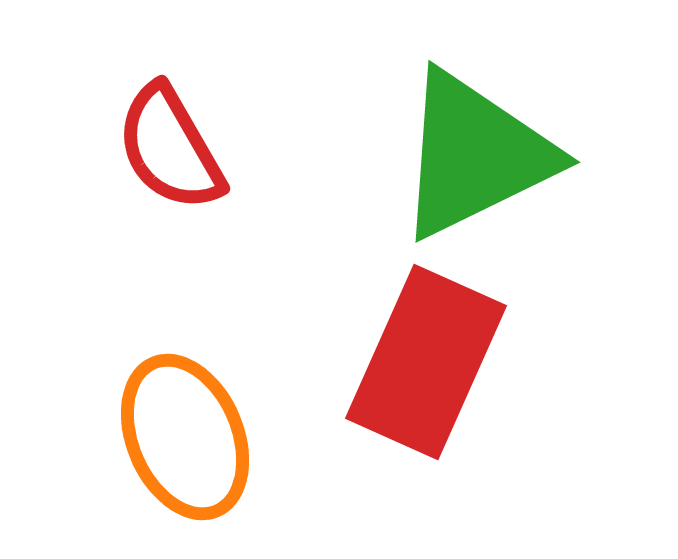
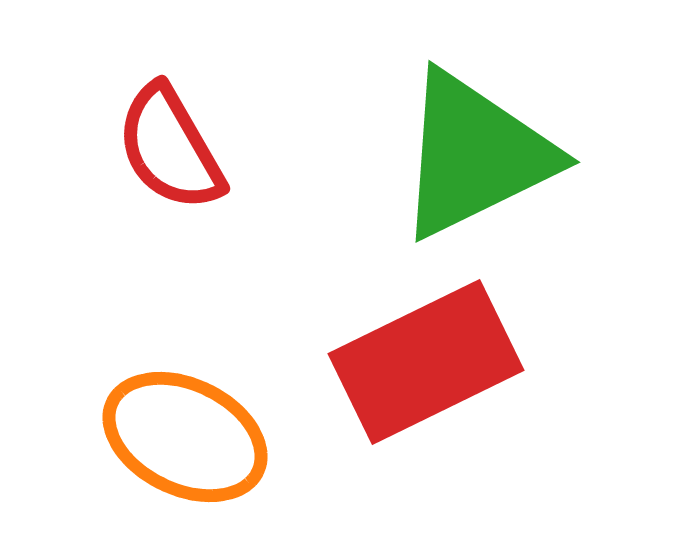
red rectangle: rotated 40 degrees clockwise
orange ellipse: rotated 41 degrees counterclockwise
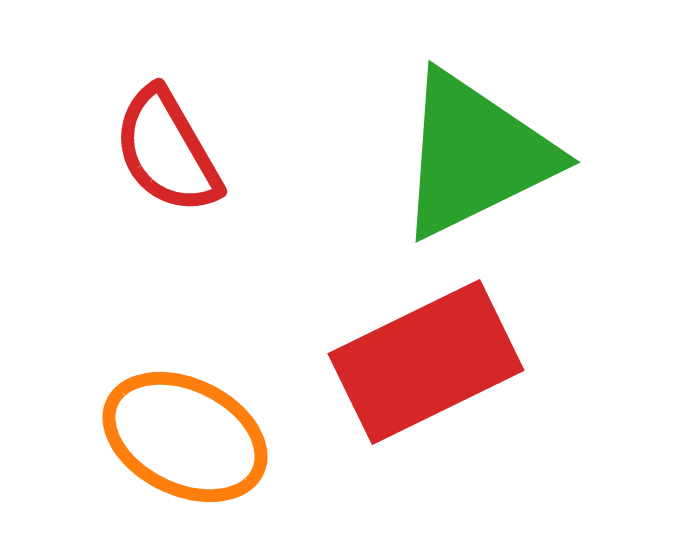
red semicircle: moved 3 px left, 3 px down
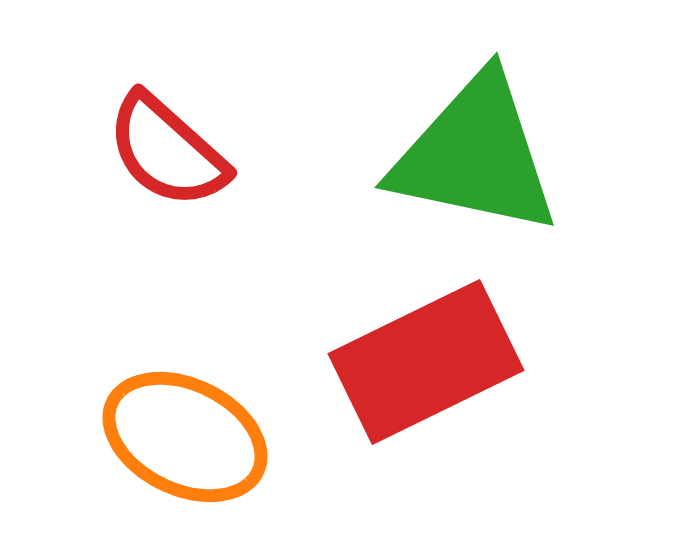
red semicircle: rotated 18 degrees counterclockwise
green triangle: rotated 38 degrees clockwise
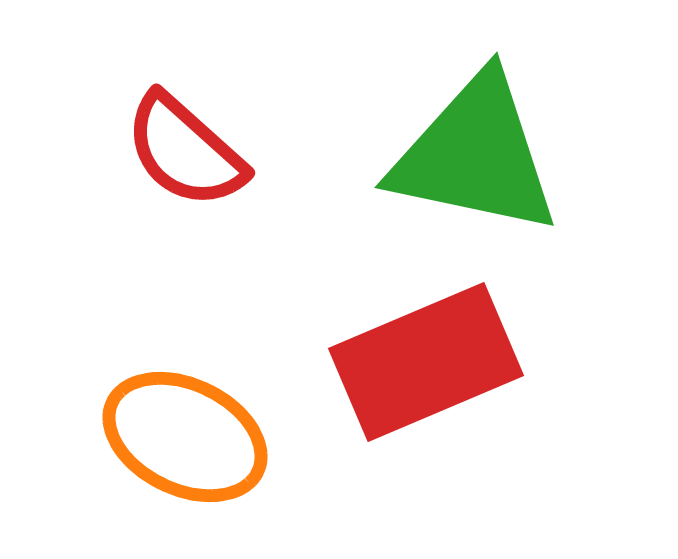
red semicircle: moved 18 px right
red rectangle: rotated 3 degrees clockwise
